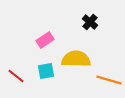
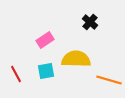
red line: moved 2 px up; rotated 24 degrees clockwise
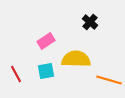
pink rectangle: moved 1 px right, 1 px down
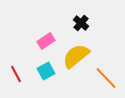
black cross: moved 9 px left, 1 px down
yellow semicircle: moved 3 px up; rotated 40 degrees counterclockwise
cyan square: rotated 18 degrees counterclockwise
orange line: moved 3 px left, 2 px up; rotated 30 degrees clockwise
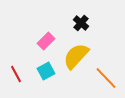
pink rectangle: rotated 12 degrees counterclockwise
yellow semicircle: rotated 8 degrees counterclockwise
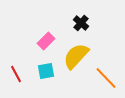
cyan square: rotated 18 degrees clockwise
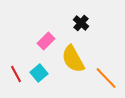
yellow semicircle: moved 3 px left, 3 px down; rotated 72 degrees counterclockwise
cyan square: moved 7 px left, 2 px down; rotated 30 degrees counterclockwise
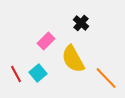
cyan square: moved 1 px left
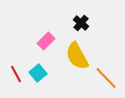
yellow semicircle: moved 4 px right, 3 px up
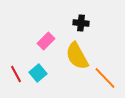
black cross: rotated 35 degrees counterclockwise
orange line: moved 1 px left
